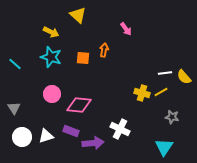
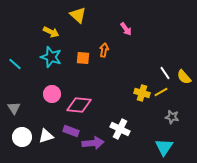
white line: rotated 64 degrees clockwise
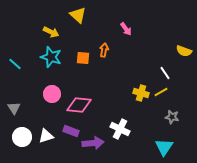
yellow semicircle: moved 26 px up; rotated 28 degrees counterclockwise
yellow cross: moved 1 px left
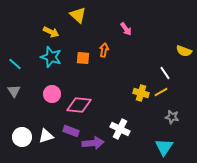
gray triangle: moved 17 px up
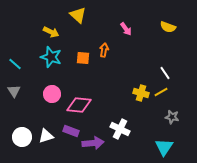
yellow semicircle: moved 16 px left, 24 px up
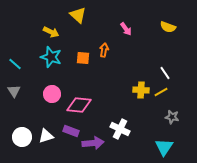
yellow cross: moved 3 px up; rotated 14 degrees counterclockwise
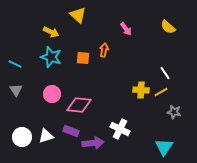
yellow semicircle: rotated 21 degrees clockwise
cyan line: rotated 16 degrees counterclockwise
gray triangle: moved 2 px right, 1 px up
gray star: moved 2 px right, 5 px up
